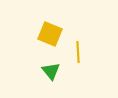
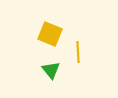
green triangle: moved 1 px up
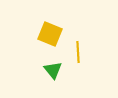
green triangle: moved 2 px right
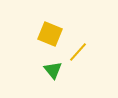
yellow line: rotated 45 degrees clockwise
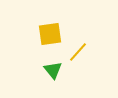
yellow square: rotated 30 degrees counterclockwise
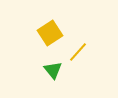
yellow square: moved 1 px up; rotated 25 degrees counterclockwise
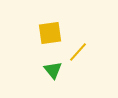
yellow square: rotated 25 degrees clockwise
